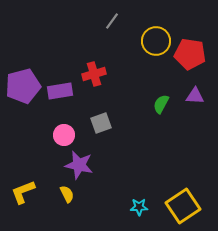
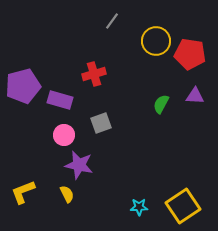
purple rectangle: moved 9 px down; rotated 25 degrees clockwise
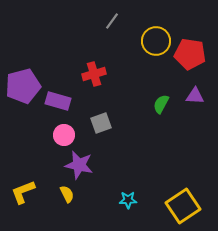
purple rectangle: moved 2 px left, 1 px down
cyan star: moved 11 px left, 7 px up
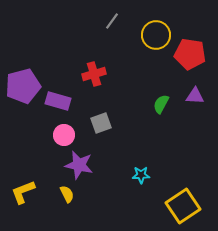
yellow circle: moved 6 px up
cyan star: moved 13 px right, 25 px up
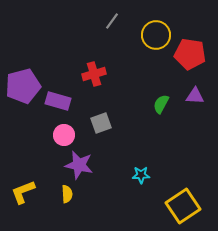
yellow semicircle: rotated 24 degrees clockwise
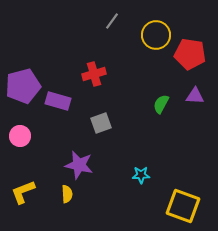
pink circle: moved 44 px left, 1 px down
yellow square: rotated 36 degrees counterclockwise
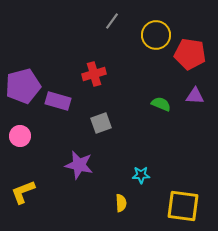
green semicircle: rotated 84 degrees clockwise
yellow semicircle: moved 54 px right, 9 px down
yellow square: rotated 12 degrees counterclockwise
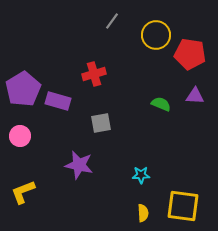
purple pentagon: moved 3 px down; rotated 16 degrees counterclockwise
gray square: rotated 10 degrees clockwise
yellow semicircle: moved 22 px right, 10 px down
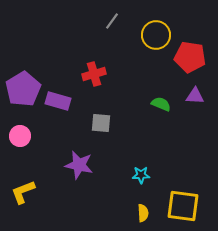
red pentagon: moved 3 px down
gray square: rotated 15 degrees clockwise
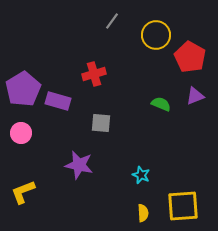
red pentagon: rotated 20 degrees clockwise
purple triangle: rotated 24 degrees counterclockwise
pink circle: moved 1 px right, 3 px up
cyan star: rotated 24 degrees clockwise
yellow square: rotated 12 degrees counterclockwise
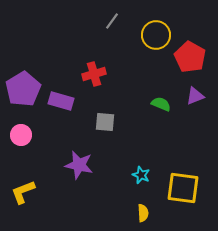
purple rectangle: moved 3 px right
gray square: moved 4 px right, 1 px up
pink circle: moved 2 px down
yellow square: moved 18 px up; rotated 12 degrees clockwise
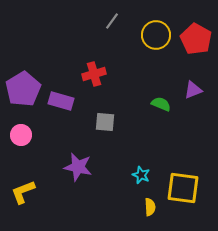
red pentagon: moved 6 px right, 18 px up
purple triangle: moved 2 px left, 6 px up
purple star: moved 1 px left, 2 px down
yellow semicircle: moved 7 px right, 6 px up
